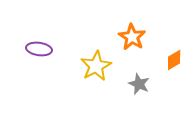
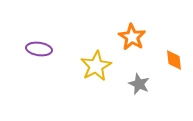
orange diamond: rotated 65 degrees counterclockwise
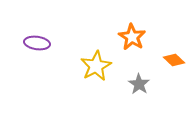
purple ellipse: moved 2 px left, 6 px up
orange diamond: rotated 40 degrees counterclockwise
gray star: rotated 10 degrees clockwise
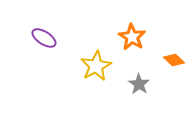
purple ellipse: moved 7 px right, 5 px up; rotated 25 degrees clockwise
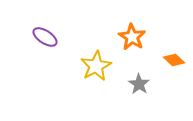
purple ellipse: moved 1 px right, 1 px up
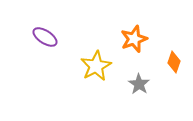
orange star: moved 2 px right, 2 px down; rotated 20 degrees clockwise
orange diamond: moved 2 px down; rotated 65 degrees clockwise
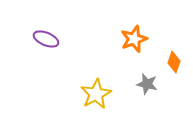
purple ellipse: moved 1 px right, 2 px down; rotated 10 degrees counterclockwise
yellow star: moved 28 px down
gray star: moved 8 px right; rotated 20 degrees counterclockwise
